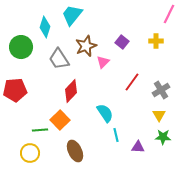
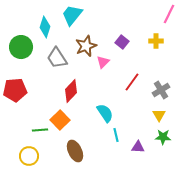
gray trapezoid: moved 2 px left, 1 px up
yellow circle: moved 1 px left, 3 px down
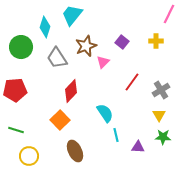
green line: moved 24 px left; rotated 21 degrees clockwise
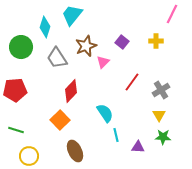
pink line: moved 3 px right
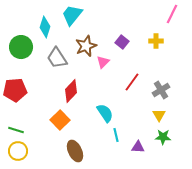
yellow circle: moved 11 px left, 5 px up
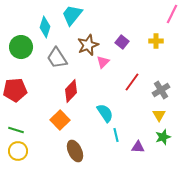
brown star: moved 2 px right, 1 px up
green star: rotated 21 degrees counterclockwise
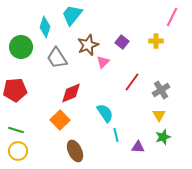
pink line: moved 3 px down
red diamond: moved 2 px down; rotated 25 degrees clockwise
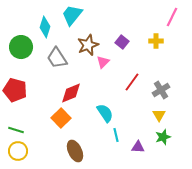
red pentagon: rotated 20 degrees clockwise
orange square: moved 1 px right, 2 px up
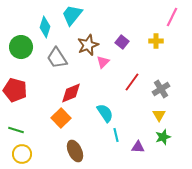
gray cross: moved 1 px up
yellow circle: moved 4 px right, 3 px down
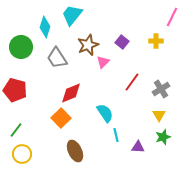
green line: rotated 70 degrees counterclockwise
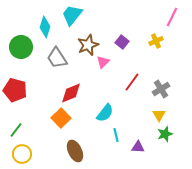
yellow cross: rotated 24 degrees counterclockwise
cyan semicircle: rotated 72 degrees clockwise
green star: moved 2 px right, 3 px up
